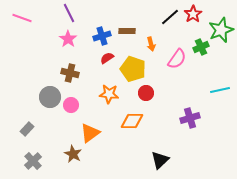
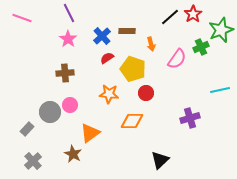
blue cross: rotated 24 degrees counterclockwise
brown cross: moved 5 px left; rotated 18 degrees counterclockwise
gray circle: moved 15 px down
pink circle: moved 1 px left
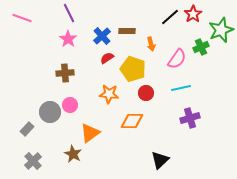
cyan line: moved 39 px left, 2 px up
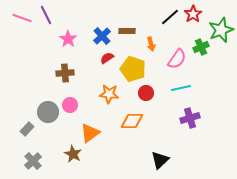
purple line: moved 23 px left, 2 px down
gray circle: moved 2 px left
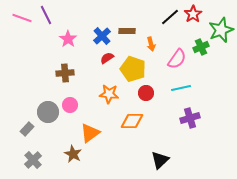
gray cross: moved 1 px up
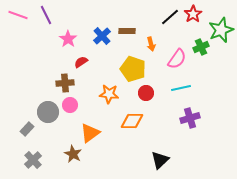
pink line: moved 4 px left, 3 px up
red semicircle: moved 26 px left, 4 px down
brown cross: moved 10 px down
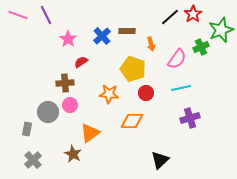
gray rectangle: rotated 32 degrees counterclockwise
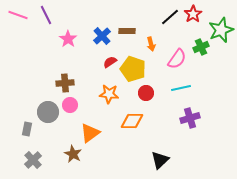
red semicircle: moved 29 px right
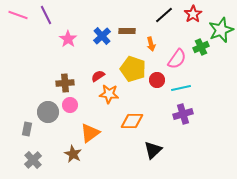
black line: moved 6 px left, 2 px up
red semicircle: moved 12 px left, 14 px down
red circle: moved 11 px right, 13 px up
purple cross: moved 7 px left, 4 px up
black triangle: moved 7 px left, 10 px up
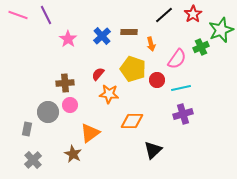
brown rectangle: moved 2 px right, 1 px down
red semicircle: moved 2 px up; rotated 16 degrees counterclockwise
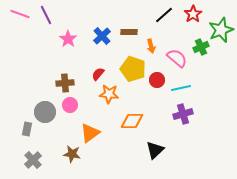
pink line: moved 2 px right, 1 px up
orange arrow: moved 2 px down
pink semicircle: moved 1 px up; rotated 85 degrees counterclockwise
gray circle: moved 3 px left
black triangle: moved 2 px right
brown star: moved 1 px left; rotated 18 degrees counterclockwise
